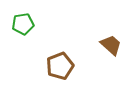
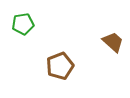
brown trapezoid: moved 2 px right, 3 px up
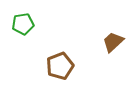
brown trapezoid: rotated 85 degrees counterclockwise
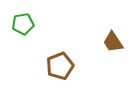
brown trapezoid: rotated 80 degrees counterclockwise
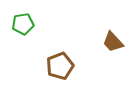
brown trapezoid: rotated 10 degrees counterclockwise
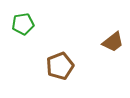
brown trapezoid: rotated 85 degrees counterclockwise
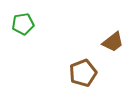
brown pentagon: moved 23 px right, 7 px down
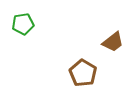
brown pentagon: rotated 20 degrees counterclockwise
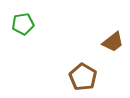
brown pentagon: moved 4 px down
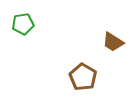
brown trapezoid: rotated 70 degrees clockwise
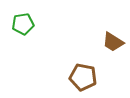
brown pentagon: rotated 20 degrees counterclockwise
